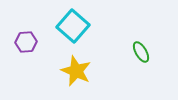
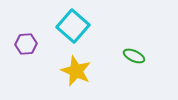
purple hexagon: moved 2 px down
green ellipse: moved 7 px left, 4 px down; rotated 35 degrees counterclockwise
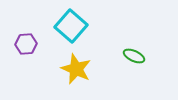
cyan square: moved 2 px left
yellow star: moved 2 px up
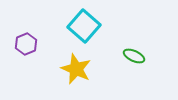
cyan square: moved 13 px right
purple hexagon: rotated 20 degrees counterclockwise
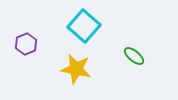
green ellipse: rotated 15 degrees clockwise
yellow star: rotated 12 degrees counterclockwise
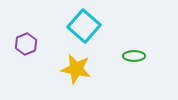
green ellipse: rotated 40 degrees counterclockwise
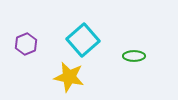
cyan square: moved 1 px left, 14 px down; rotated 8 degrees clockwise
yellow star: moved 7 px left, 8 px down
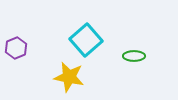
cyan square: moved 3 px right
purple hexagon: moved 10 px left, 4 px down
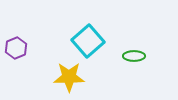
cyan square: moved 2 px right, 1 px down
yellow star: rotated 12 degrees counterclockwise
